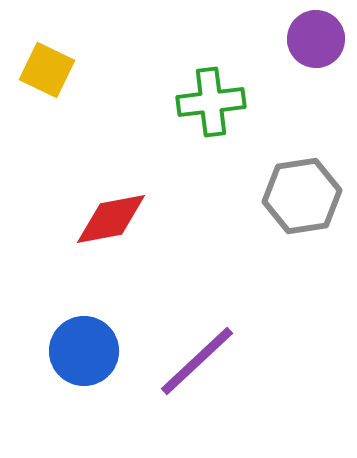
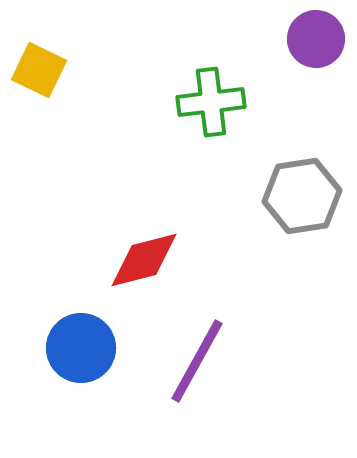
yellow square: moved 8 px left
red diamond: moved 33 px right, 41 px down; rotated 4 degrees counterclockwise
blue circle: moved 3 px left, 3 px up
purple line: rotated 18 degrees counterclockwise
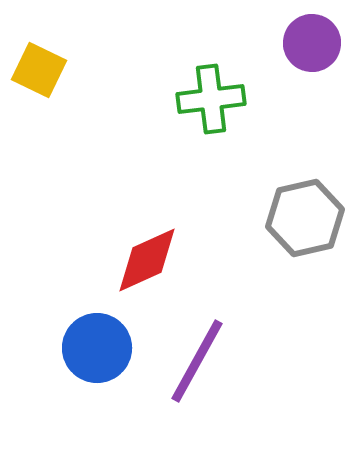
purple circle: moved 4 px left, 4 px down
green cross: moved 3 px up
gray hexagon: moved 3 px right, 22 px down; rotated 4 degrees counterclockwise
red diamond: moved 3 px right; rotated 10 degrees counterclockwise
blue circle: moved 16 px right
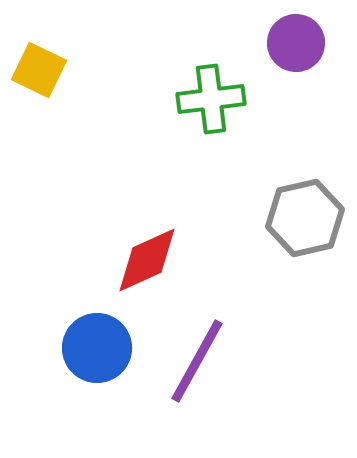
purple circle: moved 16 px left
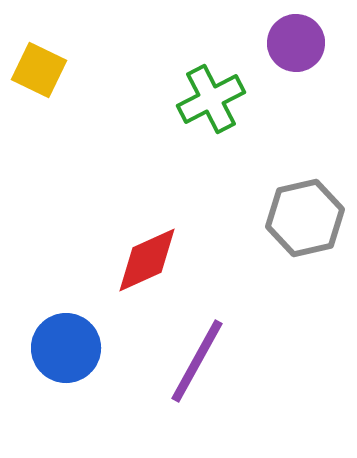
green cross: rotated 20 degrees counterclockwise
blue circle: moved 31 px left
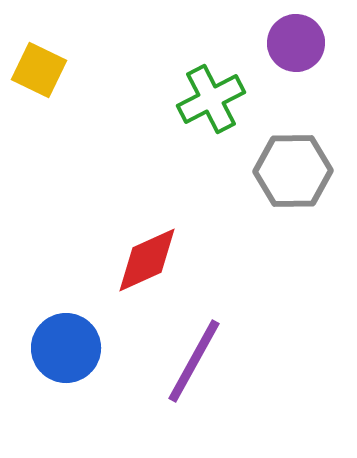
gray hexagon: moved 12 px left, 47 px up; rotated 12 degrees clockwise
purple line: moved 3 px left
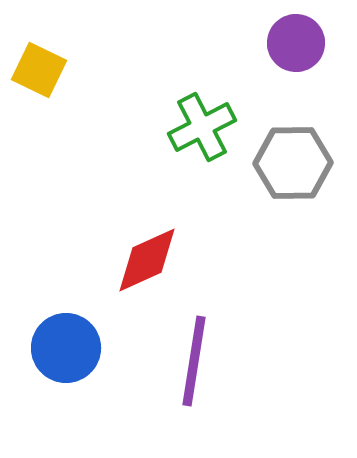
green cross: moved 9 px left, 28 px down
gray hexagon: moved 8 px up
purple line: rotated 20 degrees counterclockwise
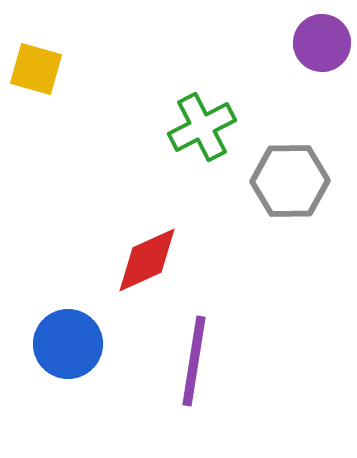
purple circle: moved 26 px right
yellow square: moved 3 px left, 1 px up; rotated 10 degrees counterclockwise
gray hexagon: moved 3 px left, 18 px down
blue circle: moved 2 px right, 4 px up
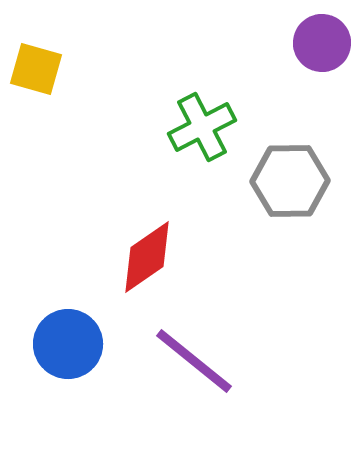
red diamond: moved 3 px up; rotated 10 degrees counterclockwise
purple line: rotated 60 degrees counterclockwise
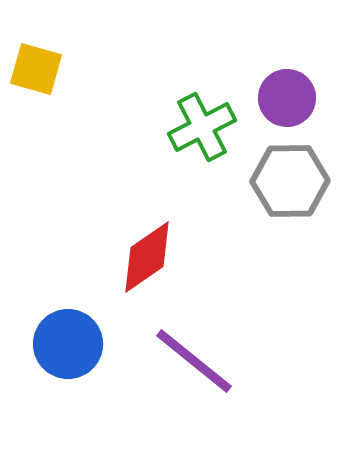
purple circle: moved 35 px left, 55 px down
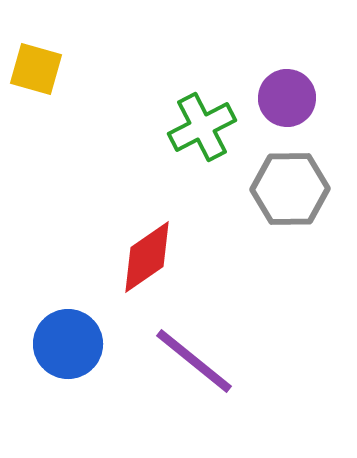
gray hexagon: moved 8 px down
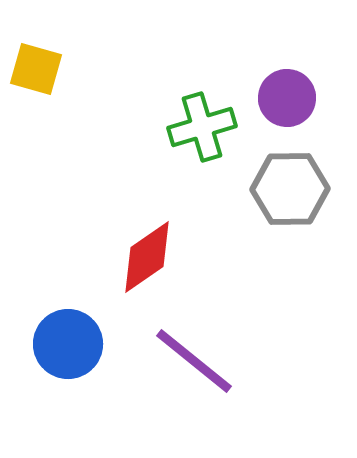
green cross: rotated 10 degrees clockwise
